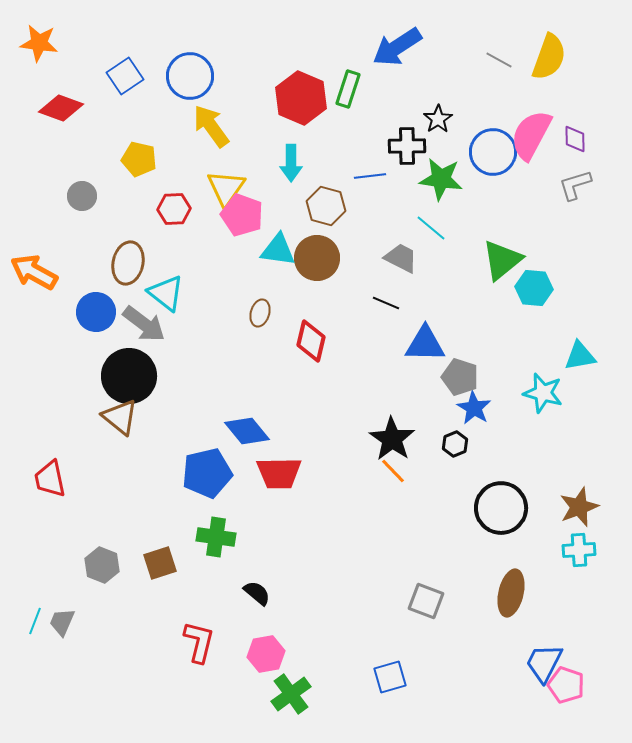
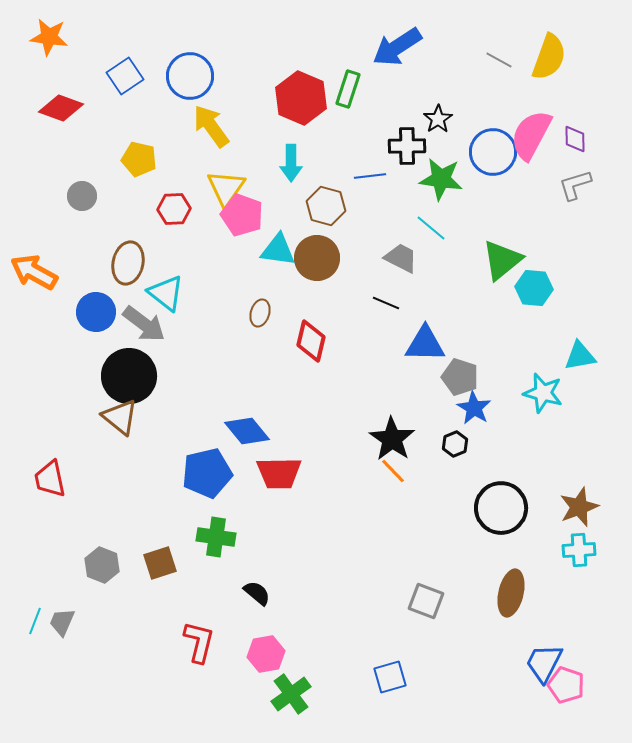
orange star at (39, 43): moved 10 px right, 6 px up
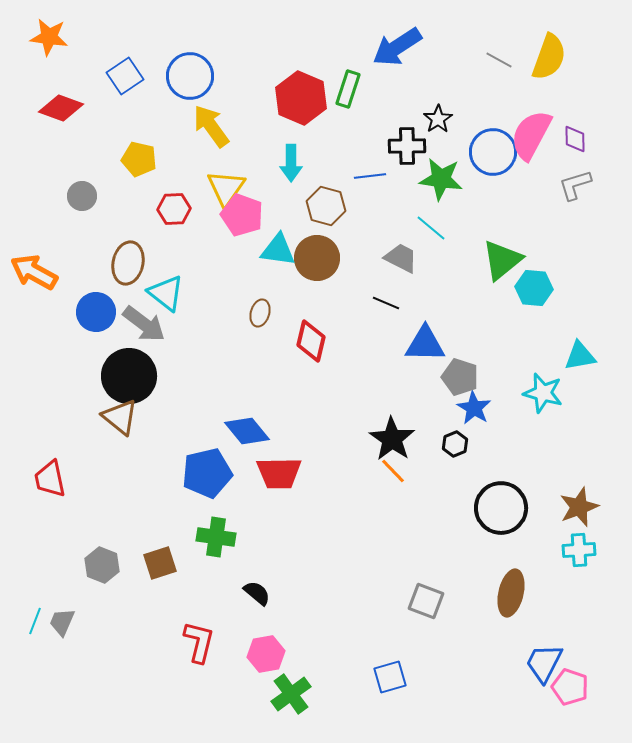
pink pentagon at (566, 685): moved 4 px right, 2 px down
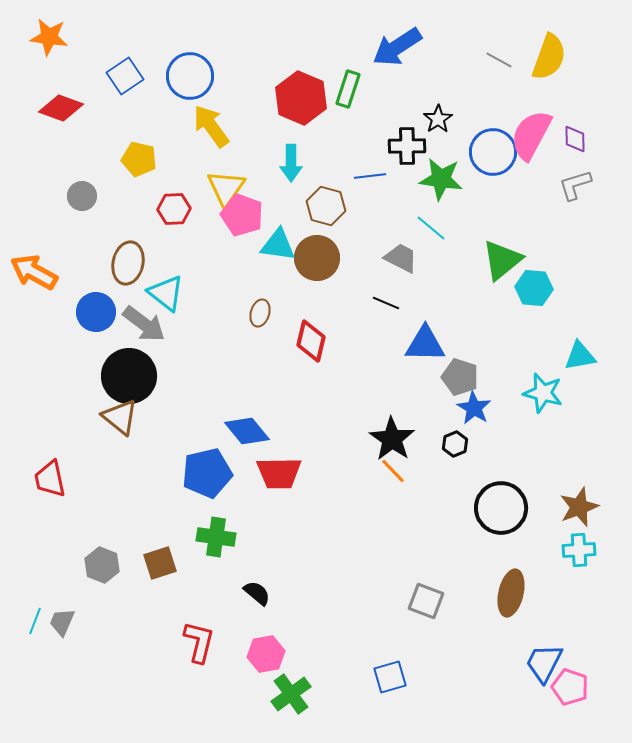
cyan triangle at (278, 250): moved 5 px up
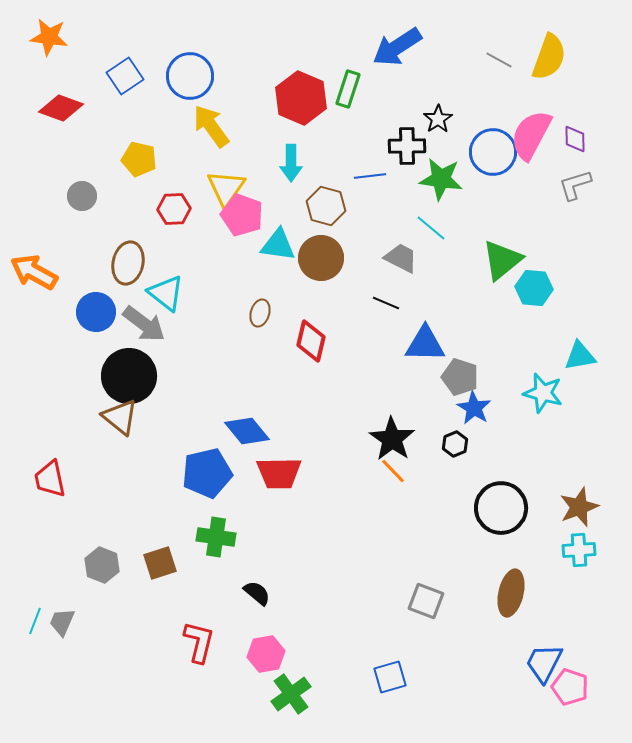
brown circle at (317, 258): moved 4 px right
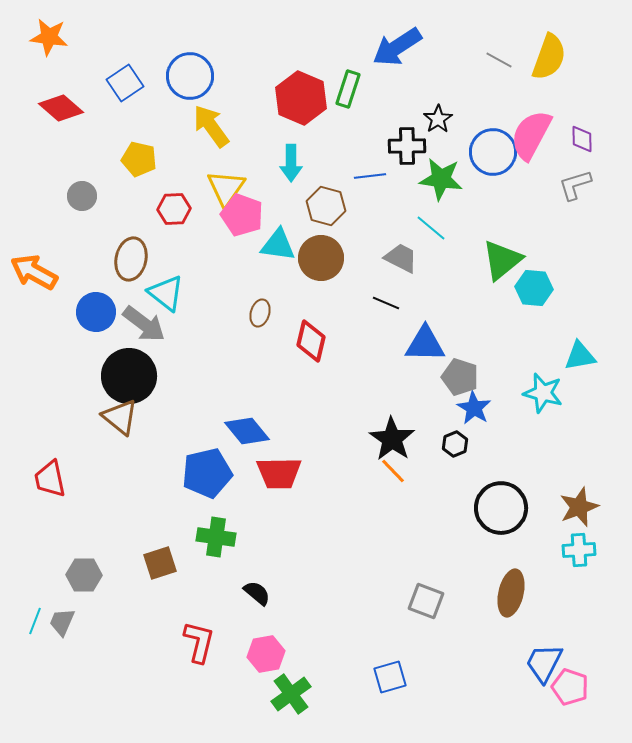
blue square at (125, 76): moved 7 px down
red diamond at (61, 108): rotated 21 degrees clockwise
purple diamond at (575, 139): moved 7 px right
brown ellipse at (128, 263): moved 3 px right, 4 px up
gray hexagon at (102, 565): moved 18 px left, 10 px down; rotated 20 degrees counterclockwise
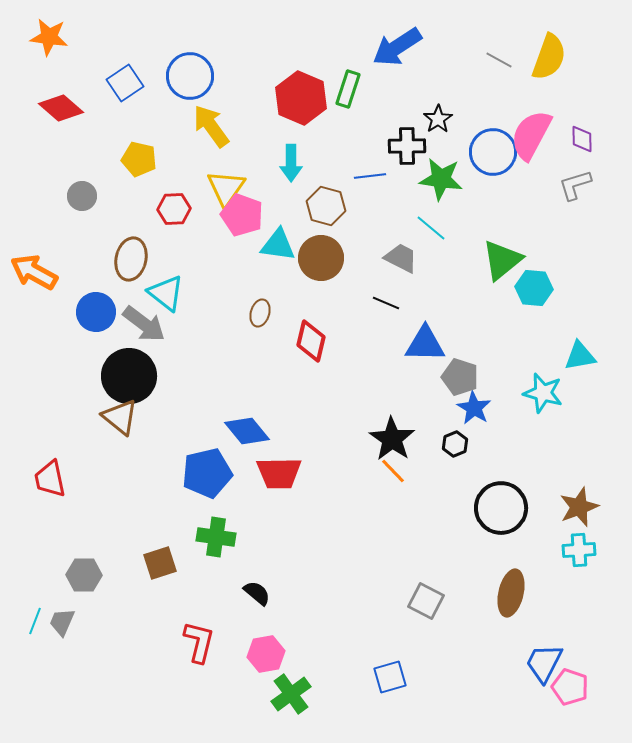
gray square at (426, 601): rotated 6 degrees clockwise
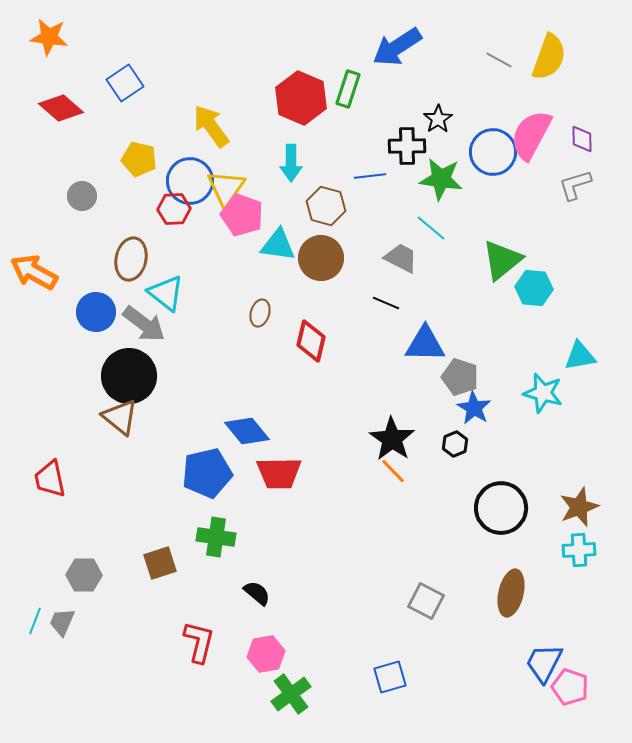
blue circle at (190, 76): moved 105 px down
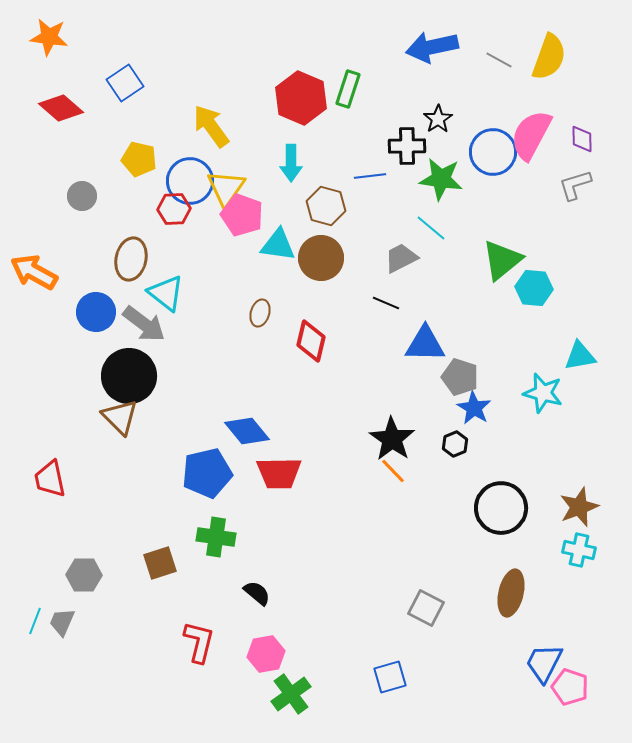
blue arrow at (397, 47): moved 35 px right; rotated 21 degrees clockwise
gray trapezoid at (401, 258): rotated 54 degrees counterclockwise
brown triangle at (120, 417): rotated 6 degrees clockwise
cyan cross at (579, 550): rotated 16 degrees clockwise
gray square at (426, 601): moved 7 px down
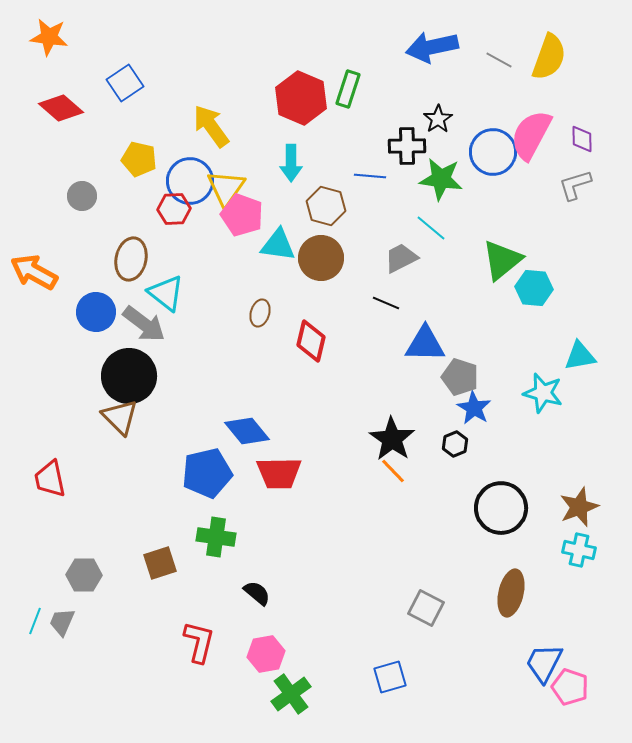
blue line at (370, 176): rotated 12 degrees clockwise
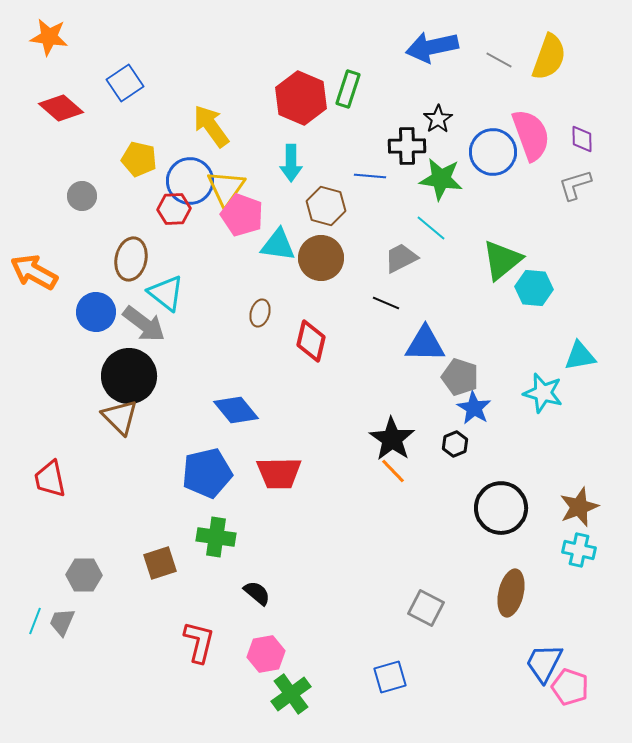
pink semicircle at (531, 135): rotated 132 degrees clockwise
blue diamond at (247, 431): moved 11 px left, 21 px up
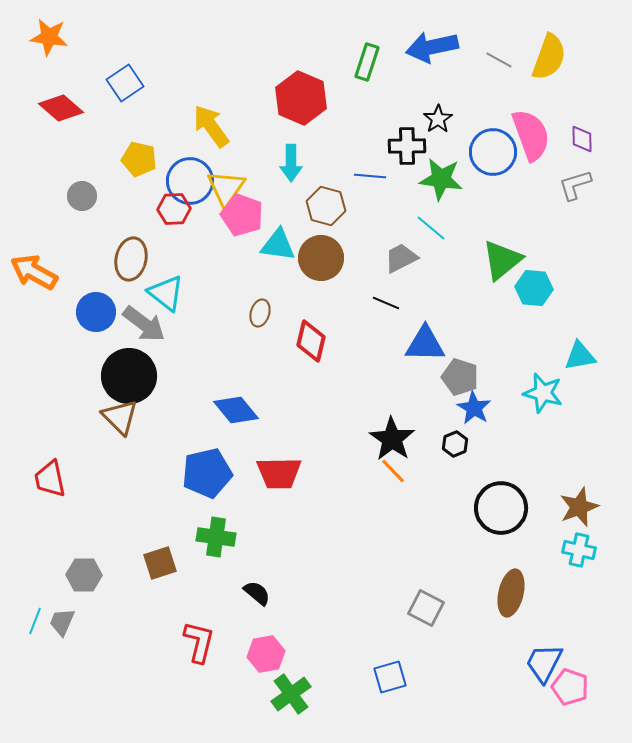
green rectangle at (348, 89): moved 19 px right, 27 px up
